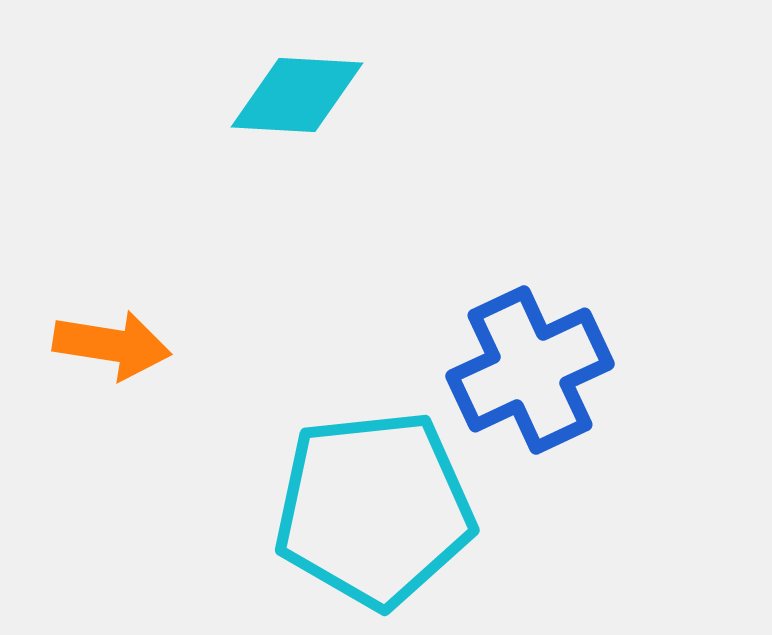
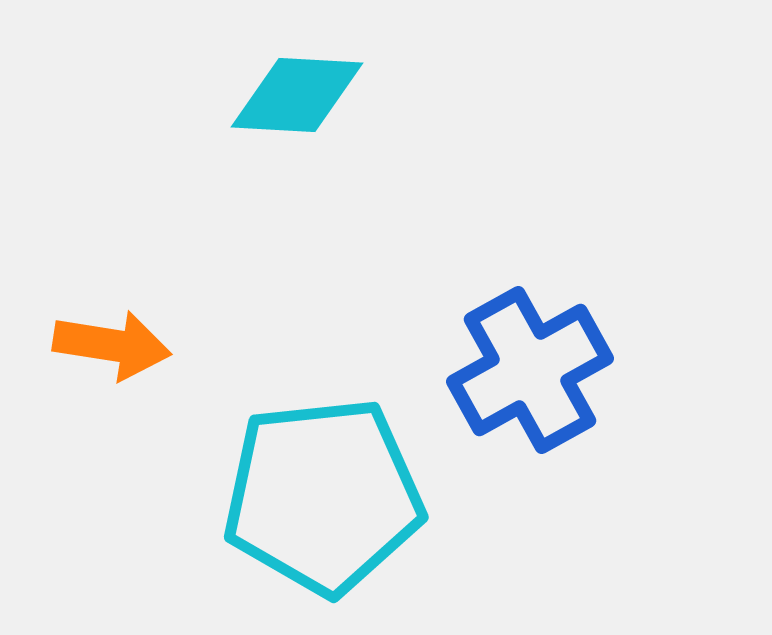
blue cross: rotated 4 degrees counterclockwise
cyan pentagon: moved 51 px left, 13 px up
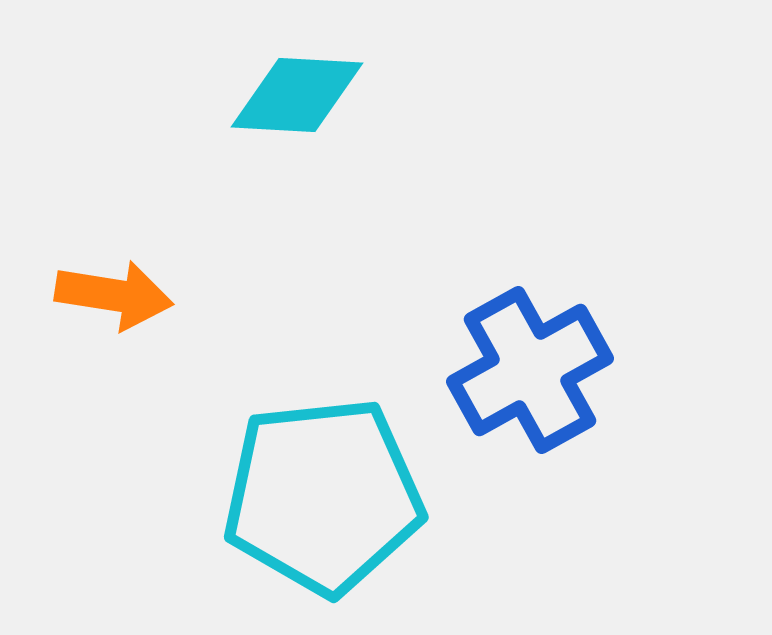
orange arrow: moved 2 px right, 50 px up
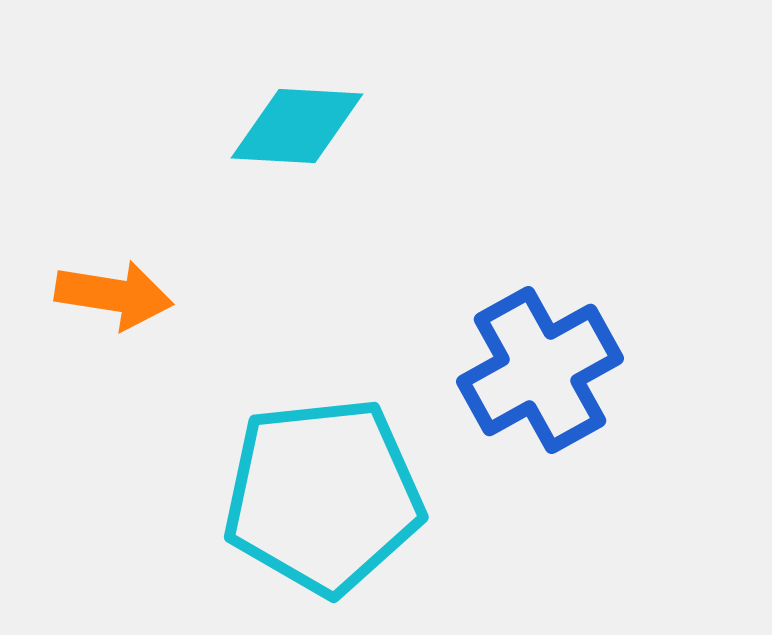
cyan diamond: moved 31 px down
blue cross: moved 10 px right
